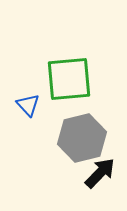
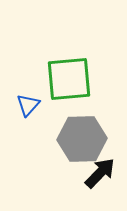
blue triangle: rotated 25 degrees clockwise
gray hexagon: moved 1 px down; rotated 12 degrees clockwise
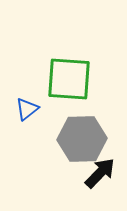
green square: rotated 9 degrees clockwise
blue triangle: moved 1 px left, 4 px down; rotated 10 degrees clockwise
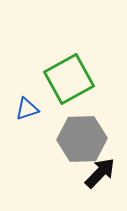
green square: rotated 33 degrees counterclockwise
blue triangle: rotated 20 degrees clockwise
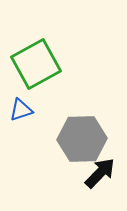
green square: moved 33 px left, 15 px up
blue triangle: moved 6 px left, 1 px down
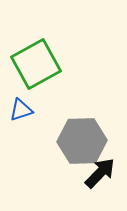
gray hexagon: moved 2 px down
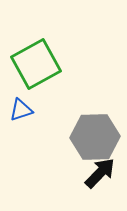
gray hexagon: moved 13 px right, 4 px up
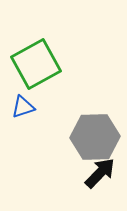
blue triangle: moved 2 px right, 3 px up
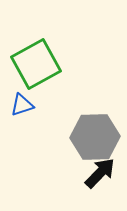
blue triangle: moved 1 px left, 2 px up
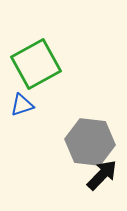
gray hexagon: moved 5 px left, 5 px down; rotated 9 degrees clockwise
black arrow: moved 2 px right, 2 px down
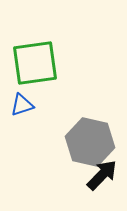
green square: moved 1 px left, 1 px up; rotated 21 degrees clockwise
gray hexagon: rotated 6 degrees clockwise
